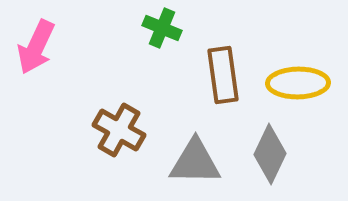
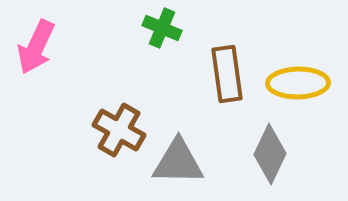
brown rectangle: moved 4 px right, 1 px up
gray triangle: moved 17 px left
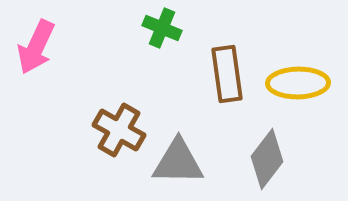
gray diamond: moved 3 px left, 5 px down; rotated 12 degrees clockwise
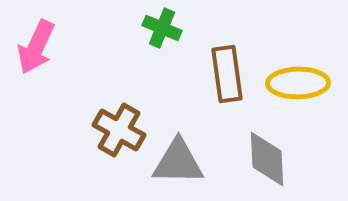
gray diamond: rotated 40 degrees counterclockwise
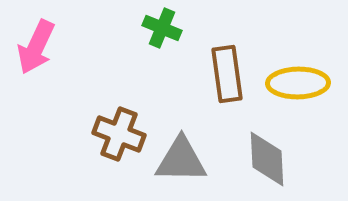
brown cross: moved 4 px down; rotated 9 degrees counterclockwise
gray triangle: moved 3 px right, 2 px up
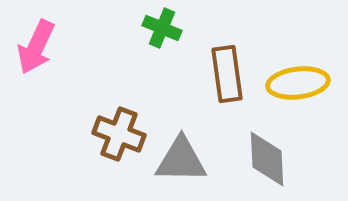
yellow ellipse: rotated 6 degrees counterclockwise
